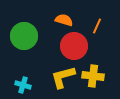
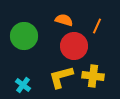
yellow L-shape: moved 2 px left
cyan cross: rotated 21 degrees clockwise
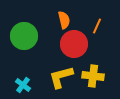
orange semicircle: rotated 60 degrees clockwise
red circle: moved 2 px up
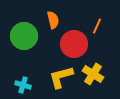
orange semicircle: moved 11 px left
yellow cross: moved 2 px up; rotated 25 degrees clockwise
cyan cross: rotated 21 degrees counterclockwise
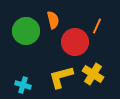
green circle: moved 2 px right, 5 px up
red circle: moved 1 px right, 2 px up
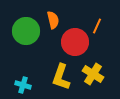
yellow L-shape: rotated 56 degrees counterclockwise
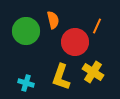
yellow cross: moved 2 px up
cyan cross: moved 3 px right, 2 px up
